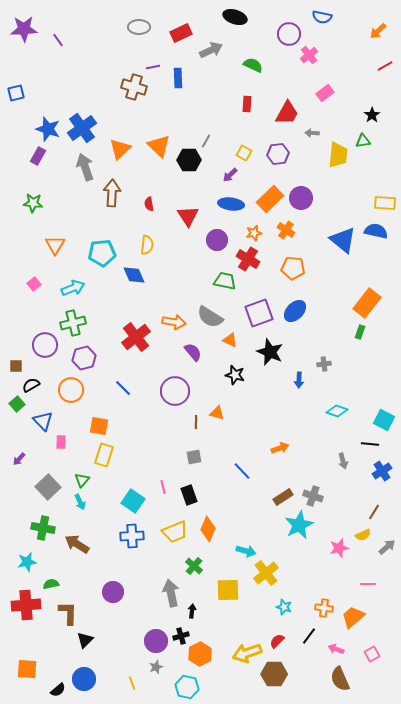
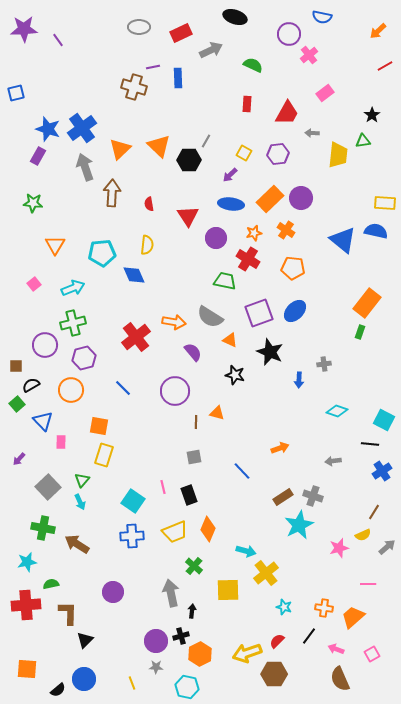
purple circle at (217, 240): moved 1 px left, 2 px up
gray arrow at (343, 461): moved 10 px left; rotated 98 degrees clockwise
gray star at (156, 667): rotated 24 degrees clockwise
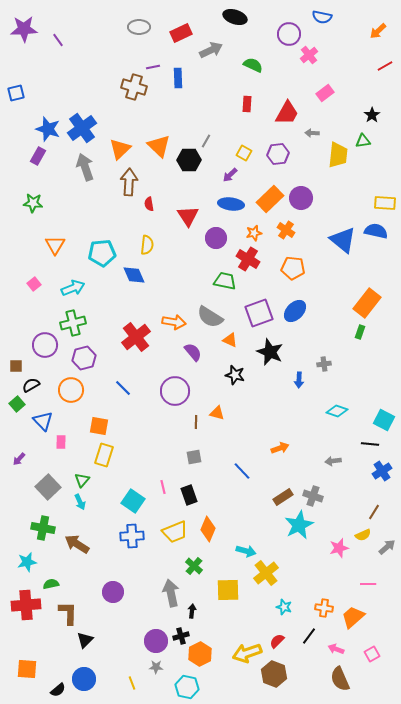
brown arrow at (112, 193): moved 17 px right, 11 px up
brown hexagon at (274, 674): rotated 20 degrees clockwise
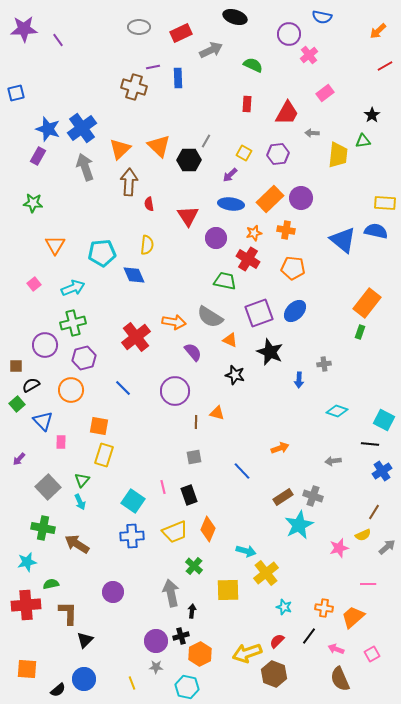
orange cross at (286, 230): rotated 24 degrees counterclockwise
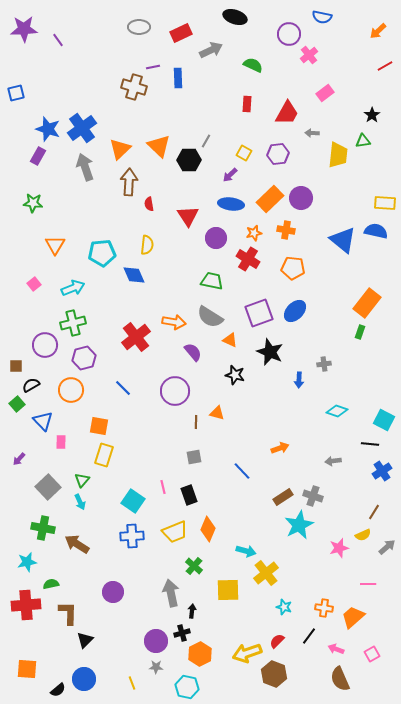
green trapezoid at (225, 281): moved 13 px left
black cross at (181, 636): moved 1 px right, 3 px up
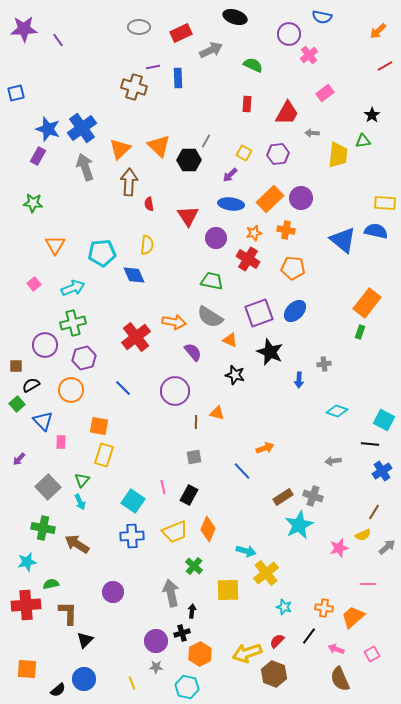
orange arrow at (280, 448): moved 15 px left
black rectangle at (189, 495): rotated 48 degrees clockwise
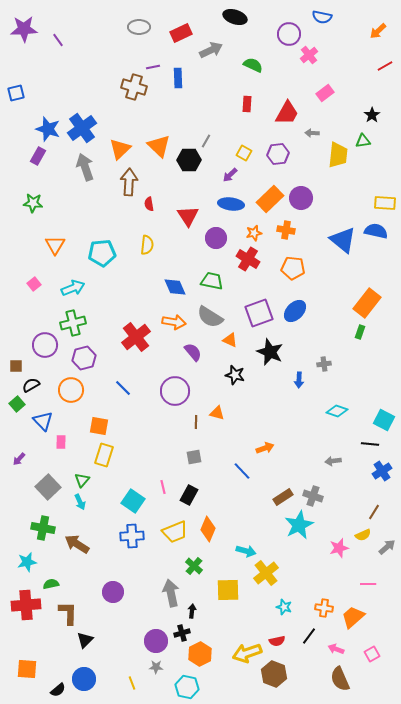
blue diamond at (134, 275): moved 41 px right, 12 px down
red semicircle at (277, 641): rotated 147 degrees counterclockwise
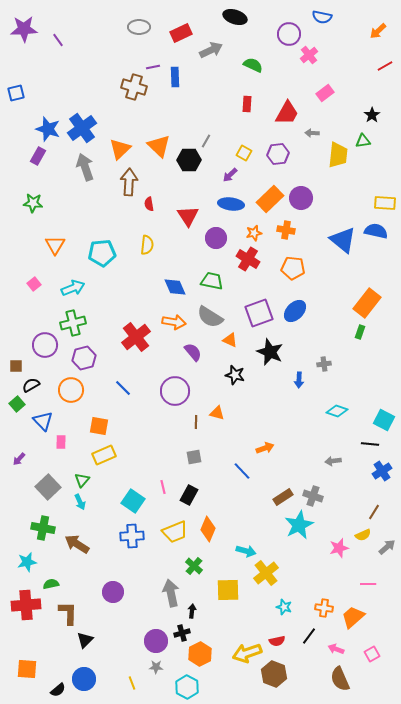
blue rectangle at (178, 78): moved 3 px left, 1 px up
yellow rectangle at (104, 455): rotated 50 degrees clockwise
cyan hexagon at (187, 687): rotated 15 degrees clockwise
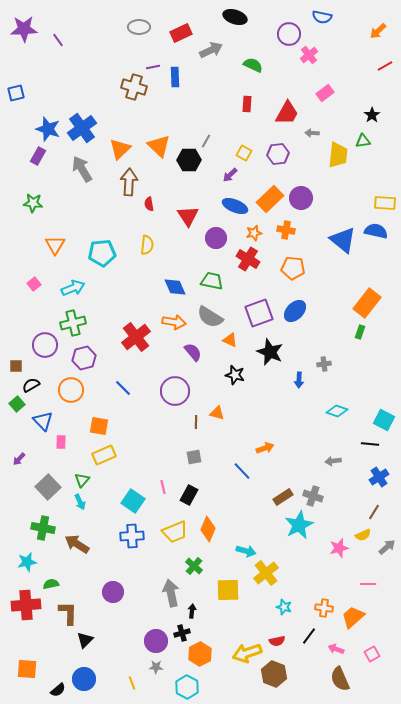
gray arrow at (85, 167): moved 3 px left, 2 px down; rotated 12 degrees counterclockwise
blue ellipse at (231, 204): moved 4 px right, 2 px down; rotated 15 degrees clockwise
blue cross at (382, 471): moved 3 px left, 6 px down
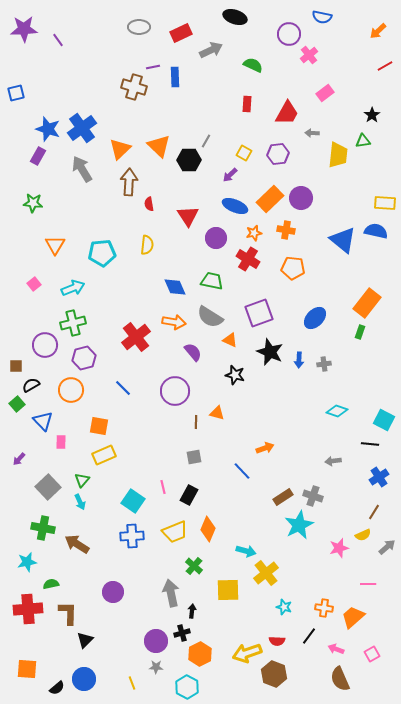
blue ellipse at (295, 311): moved 20 px right, 7 px down
blue arrow at (299, 380): moved 20 px up
red cross at (26, 605): moved 2 px right, 4 px down
red semicircle at (277, 641): rotated 14 degrees clockwise
black semicircle at (58, 690): moved 1 px left, 2 px up
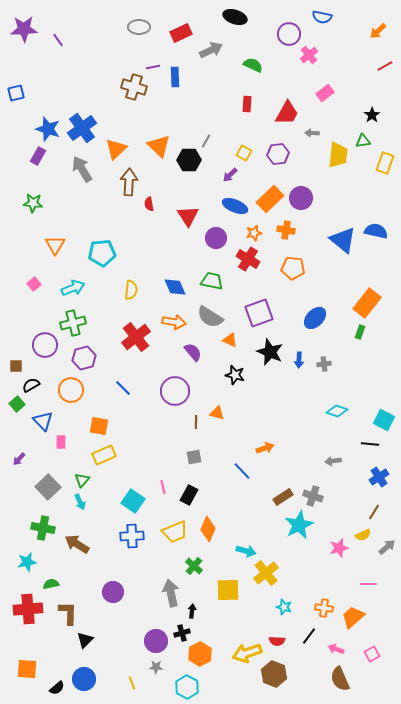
orange triangle at (120, 149): moved 4 px left
yellow rectangle at (385, 203): moved 40 px up; rotated 75 degrees counterclockwise
yellow semicircle at (147, 245): moved 16 px left, 45 px down
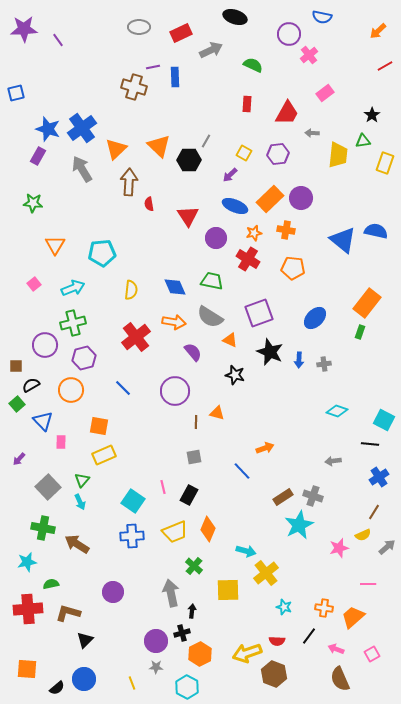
brown L-shape at (68, 613): rotated 75 degrees counterclockwise
